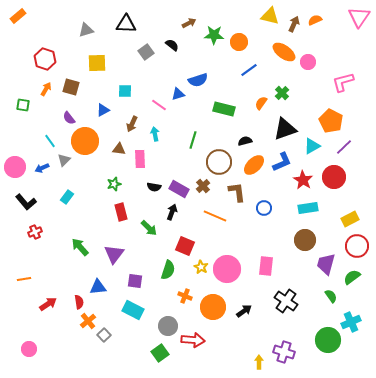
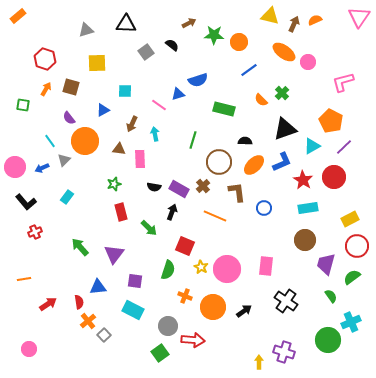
orange semicircle at (261, 103): moved 3 px up; rotated 80 degrees counterclockwise
black semicircle at (245, 141): rotated 16 degrees clockwise
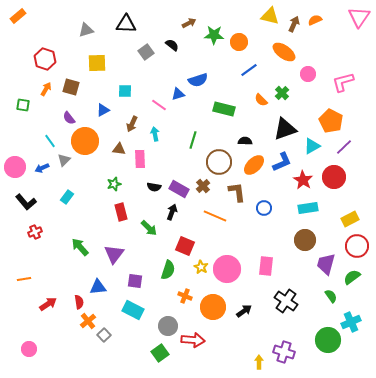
pink circle at (308, 62): moved 12 px down
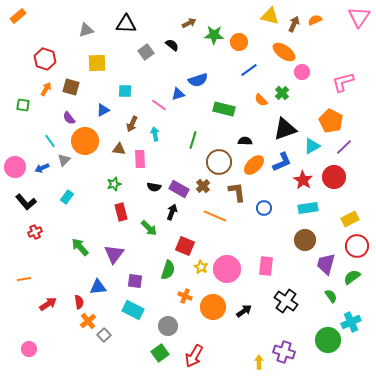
pink circle at (308, 74): moved 6 px left, 2 px up
red arrow at (193, 340): moved 1 px right, 16 px down; rotated 115 degrees clockwise
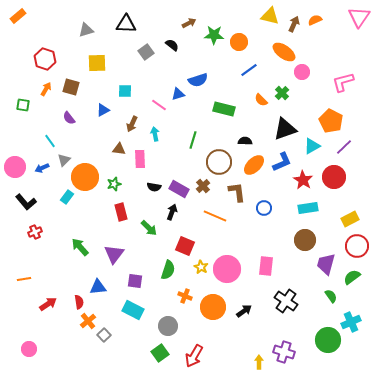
orange circle at (85, 141): moved 36 px down
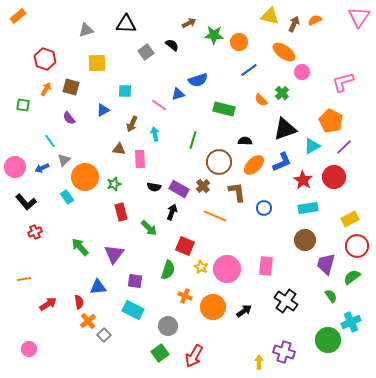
cyan rectangle at (67, 197): rotated 72 degrees counterclockwise
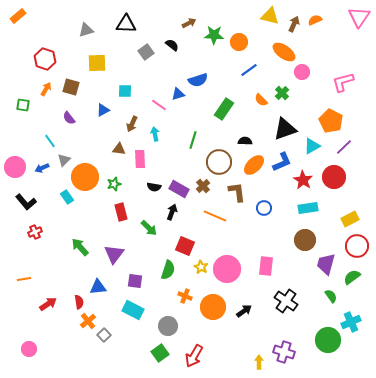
green rectangle at (224, 109): rotated 70 degrees counterclockwise
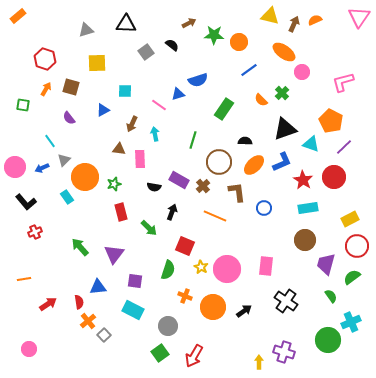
cyan triangle at (312, 146): moved 1 px left, 2 px up; rotated 48 degrees clockwise
purple rectangle at (179, 189): moved 9 px up
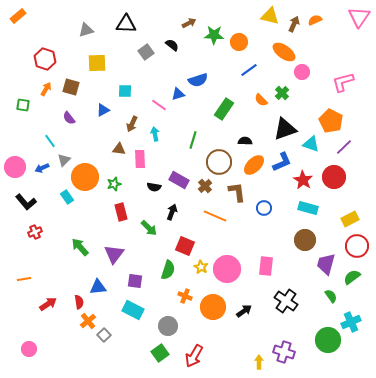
brown cross at (203, 186): moved 2 px right
cyan rectangle at (308, 208): rotated 24 degrees clockwise
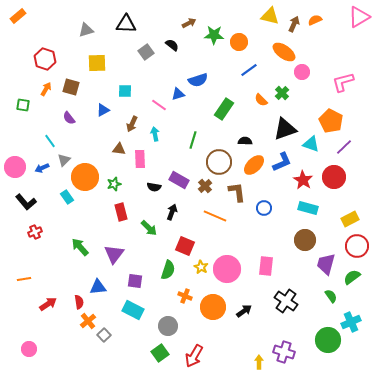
pink triangle at (359, 17): rotated 25 degrees clockwise
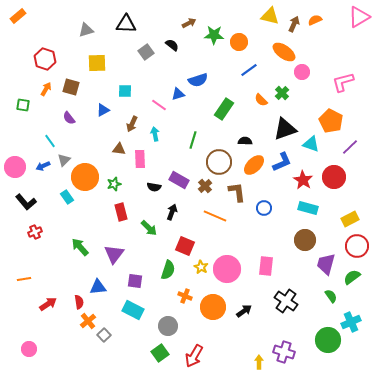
purple line at (344, 147): moved 6 px right
blue arrow at (42, 168): moved 1 px right, 2 px up
